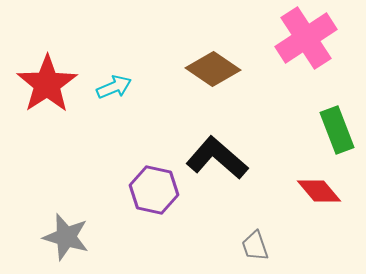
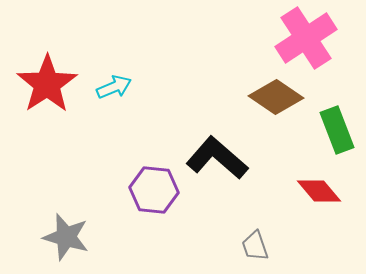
brown diamond: moved 63 px right, 28 px down
purple hexagon: rotated 6 degrees counterclockwise
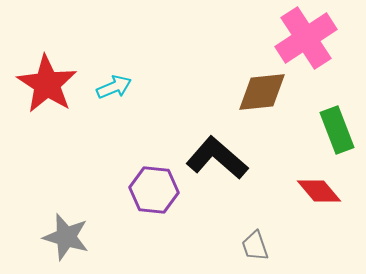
red star: rotated 6 degrees counterclockwise
brown diamond: moved 14 px left, 5 px up; rotated 40 degrees counterclockwise
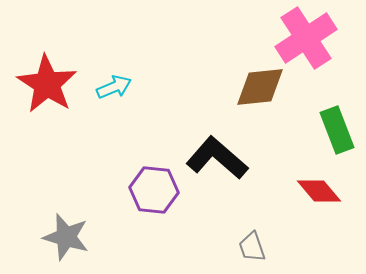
brown diamond: moved 2 px left, 5 px up
gray trapezoid: moved 3 px left, 1 px down
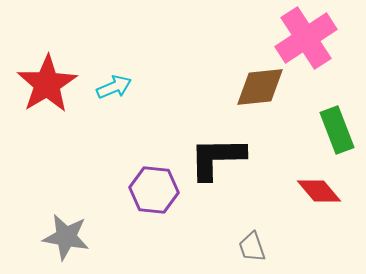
red star: rotated 8 degrees clockwise
black L-shape: rotated 42 degrees counterclockwise
gray star: rotated 6 degrees counterclockwise
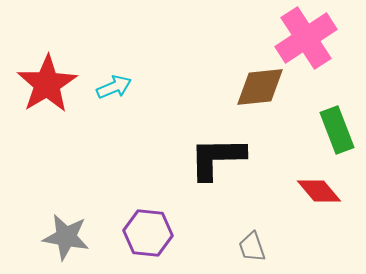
purple hexagon: moved 6 px left, 43 px down
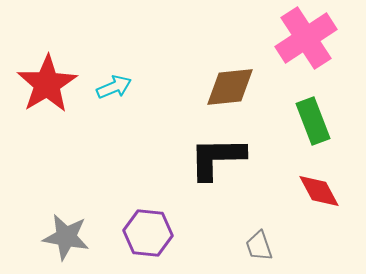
brown diamond: moved 30 px left
green rectangle: moved 24 px left, 9 px up
red diamond: rotated 12 degrees clockwise
gray trapezoid: moved 7 px right, 1 px up
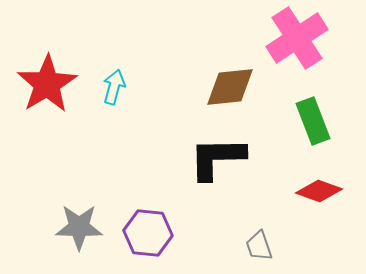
pink cross: moved 9 px left
cyan arrow: rotated 52 degrees counterclockwise
red diamond: rotated 42 degrees counterclockwise
gray star: moved 13 px right, 10 px up; rotated 9 degrees counterclockwise
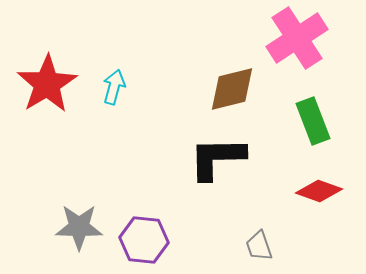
brown diamond: moved 2 px right, 2 px down; rotated 8 degrees counterclockwise
purple hexagon: moved 4 px left, 7 px down
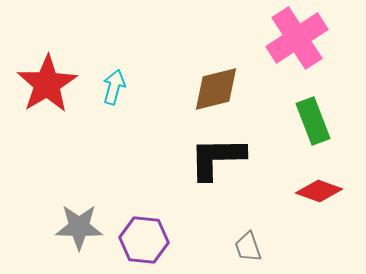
brown diamond: moved 16 px left
gray trapezoid: moved 11 px left, 1 px down
